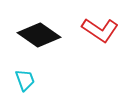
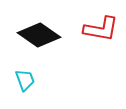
red L-shape: moved 1 px right, 1 px up; rotated 24 degrees counterclockwise
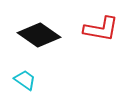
cyan trapezoid: rotated 35 degrees counterclockwise
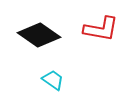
cyan trapezoid: moved 28 px right
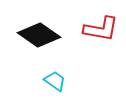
cyan trapezoid: moved 2 px right, 1 px down
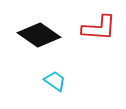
red L-shape: moved 2 px left, 1 px up; rotated 6 degrees counterclockwise
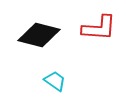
black diamond: rotated 21 degrees counterclockwise
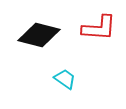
cyan trapezoid: moved 10 px right, 2 px up
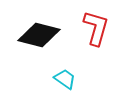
red L-shape: moved 3 px left; rotated 78 degrees counterclockwise
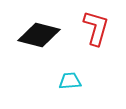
cyan trapezoid: moved 5 px right, 2 px down; rotated 40 degrees counterclockwise
